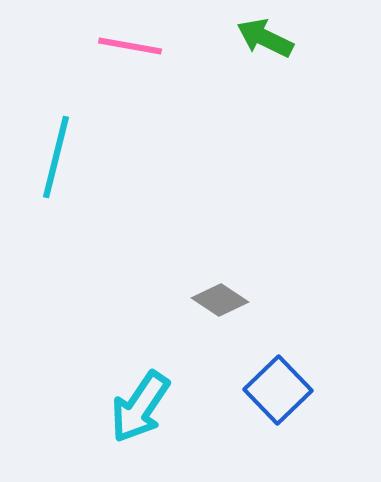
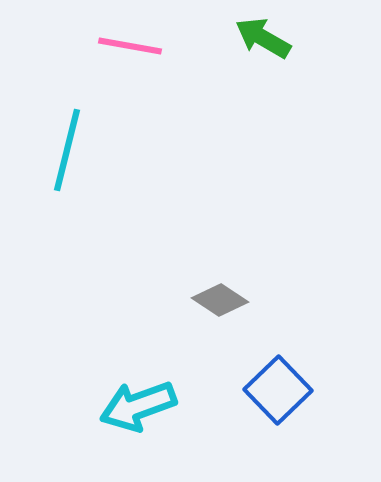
green arrow: moved 2 px left; rotated 4 degrees clockwise
cyan line: moved 11 px right, 7 px up
cyan arrow: moved 2 px left, 1 px up; rotated 36 degrees clockwise
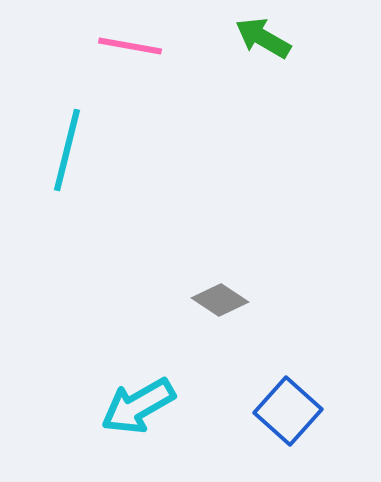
blue square: moved 10 px right, 21 px down; rotated 4 degrees counterclockwise
cyan arrow: rotated 10 degrees counterclockwise
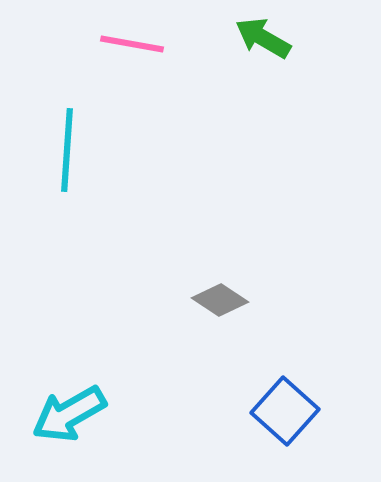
pink line: moved 2 px right, 2 px up
cyan line: rotated 10 degrees counterclockwise
cyan arrow: moved 69 px left, 8 px down
blue square: moved 3 px left
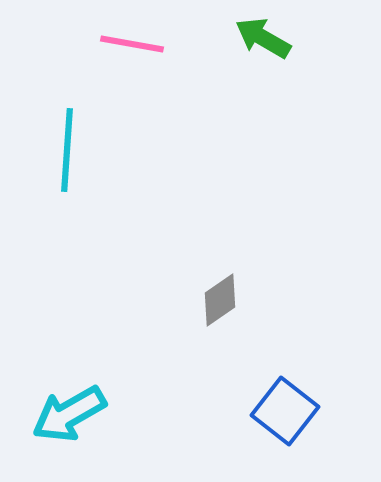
gray diamond: rotated 68 degrees counterclockwise
blue square: rotated 4 degrees counterclockwise
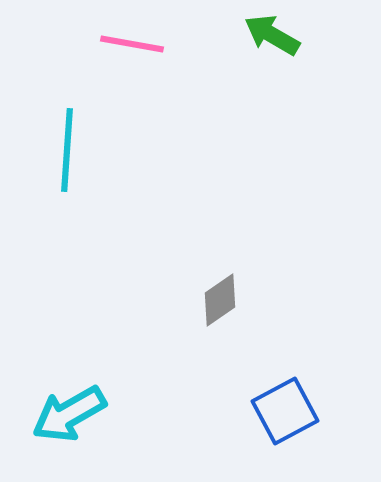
green arrow: moved 9 px right, 3 px up
blue square: rotated 24 degrees clockwise
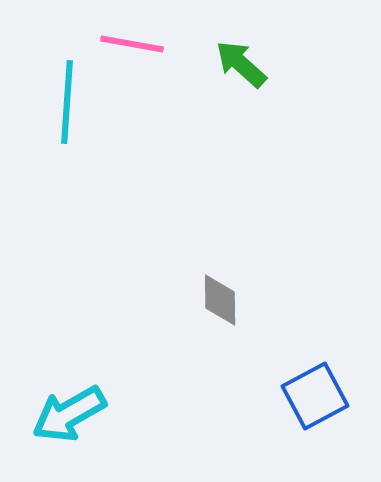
green arrow: moved 31 px left, 29 px down; rotated 12 degrees clockwise
cyan line: moved 48 px up
gray diamond: rotated 56 degrees counterclockwise
blue square: moved 30 px right, 15 px up
